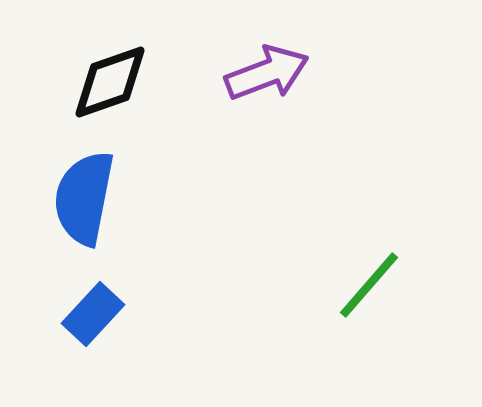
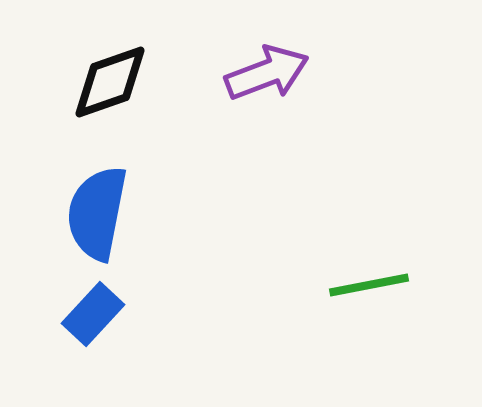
blue semicircle: moved 13 px right, 15 px down
green line: rotated 38 degrees clockwise
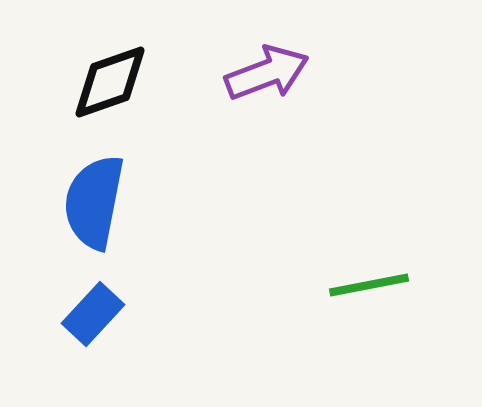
blue semicircle: moved 3 px left, 11 px up
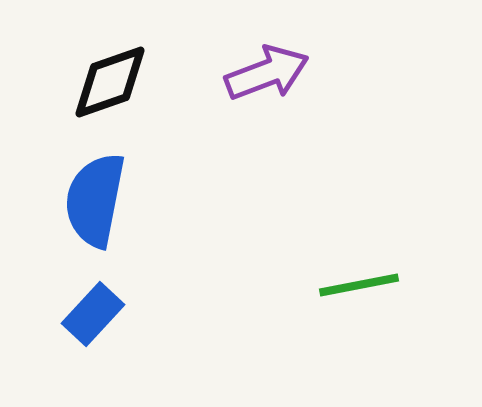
blue semicircle: moved 1 px right, 2 px up
green line: moved 10 px left
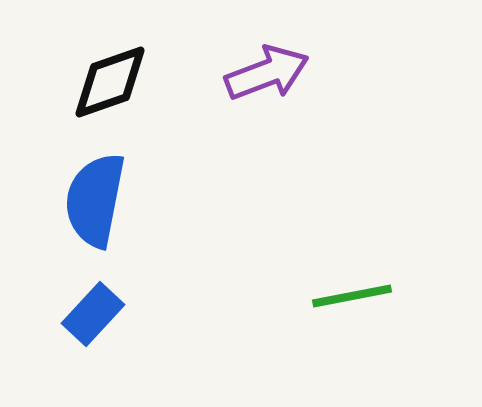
green line: moved 7 px left, 11 px down
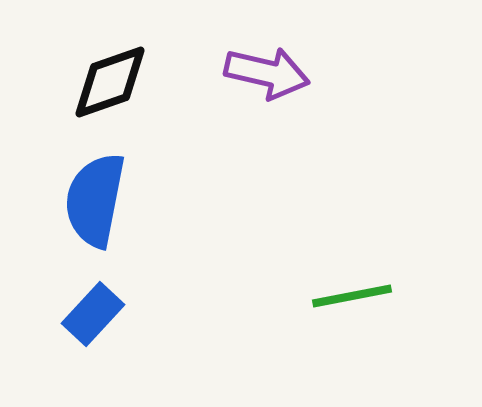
purple arrow: rotated 34 degrees clockwise
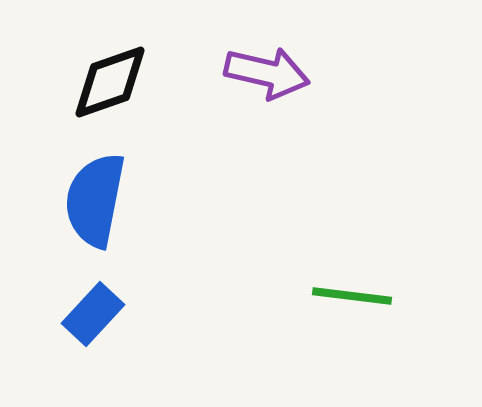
green line: rotated 18 degrees clockwise
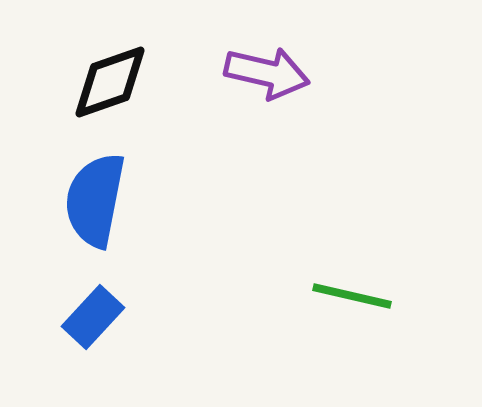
green line: rotated 6 degrees clockwise
blue rectangle: moved 3 px down
